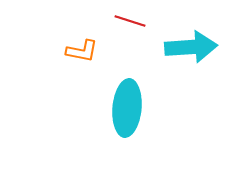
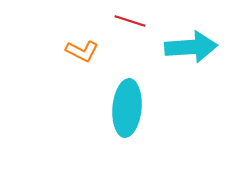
orange L-shape: rotated 16 degrees clockwise
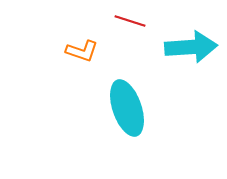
orange L-shape: rotated 8 degrees counterclockwise
cyan ellipse: rotated 24 degrees counterclockwise
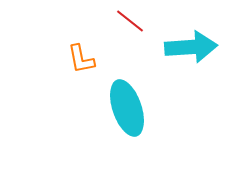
red line: rotated 20 degrees clockwise
orange L-shape: moved 1 px left, 8 px down; rotated 60 degrees clockwise
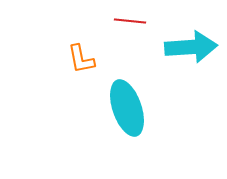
red line: rotated 32 degrees counterclockwise
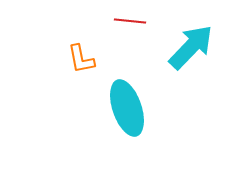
cyan arrow: rotated 42 degrees counterclockwise
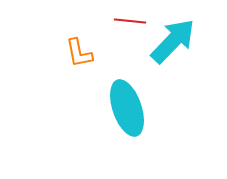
cyan arrow: moved 18 px left, 6 px up
orange L-shape: moved 2 px left, 6 px up
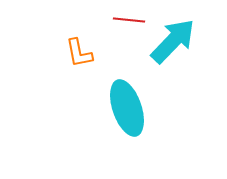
red line: moved 1 px left, 1 px up
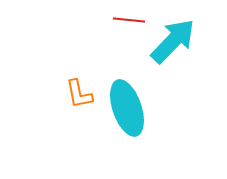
orange L-shape: moved 41 px down
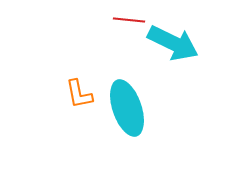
cyan arrow: moved 2 px down; rotated 72 degrees clockwise
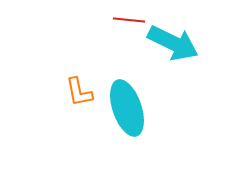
orange L-shape: moved 2 px up
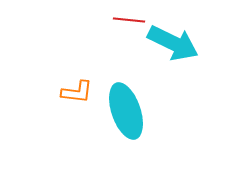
orange L-shape: moved 2 px left; rotated 72 degrees counterclockwise
cyan ellipse: moved 1 px left, 3 px down
